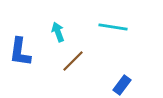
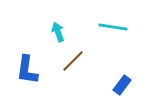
blue L-shape: moved 7 px right, 18 px down
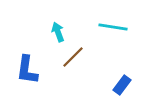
brown line: moved 4 px up
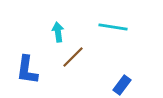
cyan arrow: rotated 12 degrees clockwise
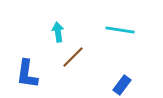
cyan line: moved 7 px right, 3 px down
blue L-shape: moved 4 px down
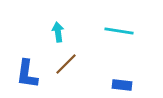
cyan line: moved 1 px left, 1 px down
brown line: moved 7 px left, 7 px down
blue rectangle: rotated 60 degrees clockwise
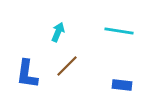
cyan arrow: rotated 30 degrees clockwise
brown line: moved 1 px right, 2 px down
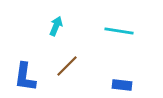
cyan arrow: moved 2 px left, 6 px up
blue L-shape: moved 2 px left, 3 px down
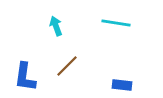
cyan arrow: rotated 42 degrees counterclockwise
cyan line: moved 3 px left, 8 px up
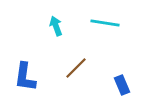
cyan line: moved 11 px left
brown line: moved 9 px right, 2 px down
blue rectangle: rotated 60 degrees clockwise
